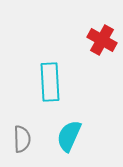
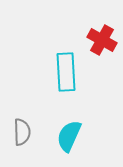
cyan rectangle: moved 16 px right, 10 px up
gray semicircle: moved 7 px up
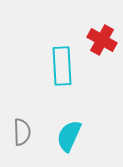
cyan rectangle: moved 4 px left, 6 px up
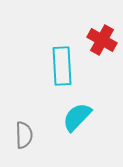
gray semicircle: moved 2 px right, 3 px down
cyan semicircle: moved 8 px right, 19 px up; rotated 20 degrees clockwise
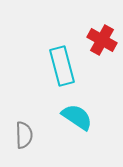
cyan rectangle: rotated 12 degrees counterclockwise
cyan semicircle: rotated 80 degrees clockwise
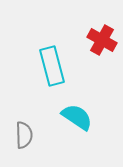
cyan rectangle: moved 10 px left
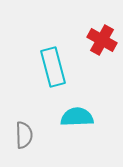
cyan rectangle: moved 1 px right, 1 px down
cyan semicircle: rotated 36 degrees counterclockwise
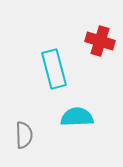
red cross: moved 2 px left, 1 px down; rotated 12 degrees counterclockwise
cyan rectangle: moved 1 px right, 2 px down
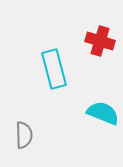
cyan semicircle: moved 26 px right, 4 px up; rotated 24 degrees clockwise
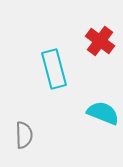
red cross: rotated 20 degrees clockwise
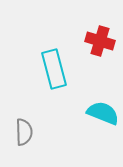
red cross: rotated 20 degrees counterclockwise
gray semicircle: moved 3 px up
